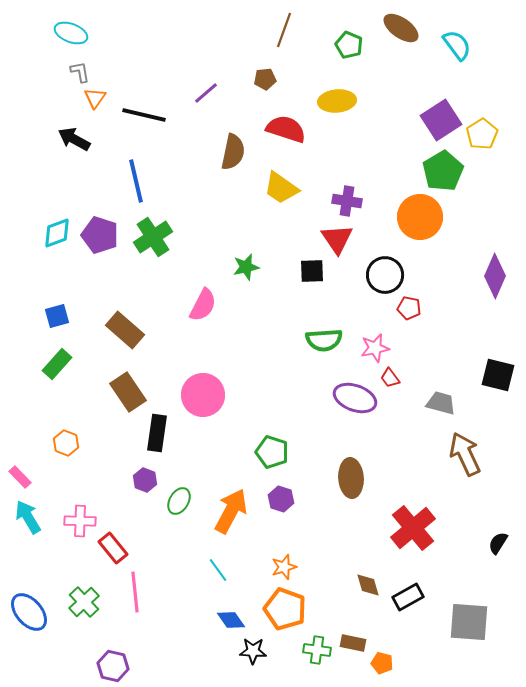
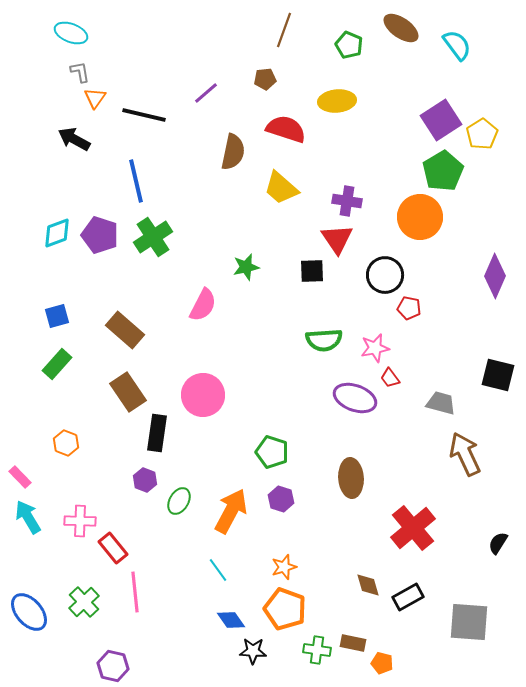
yellow trapezoid at (281, 188): rotated 6 degrees clockwise
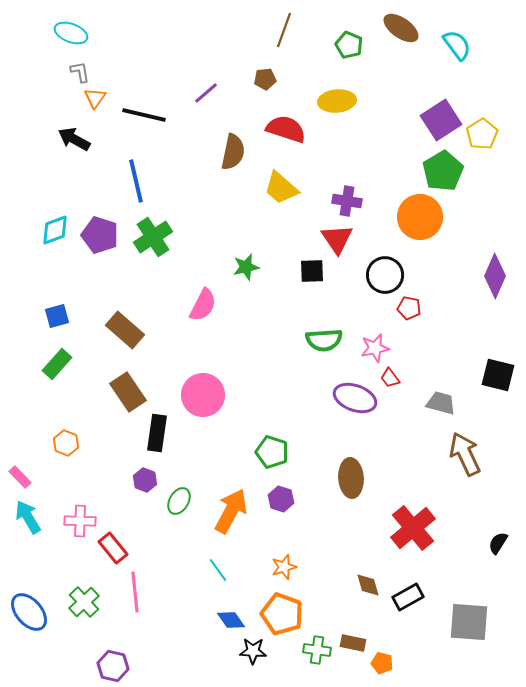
cyan diamond at (57, 233): moved 2 px left, 3 px up
orange pentagon at (285, 609): moved 3 px left, 5 px down
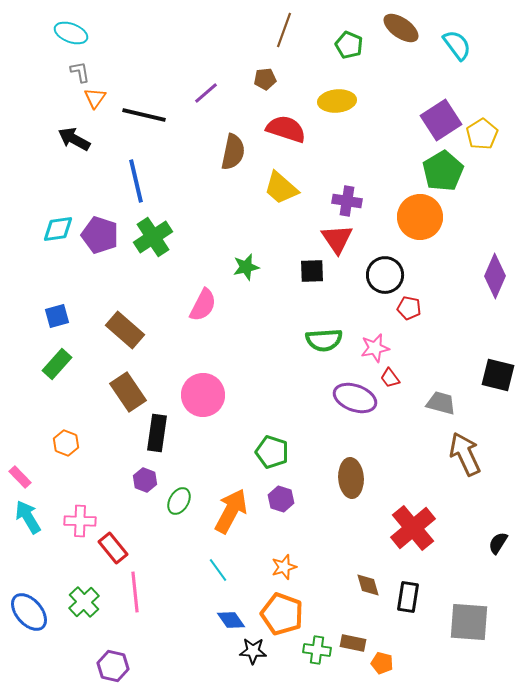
cyan diamond at (55, 230): moved 3 px right, 1 px up; rotated 12 degrees clockwise
black rectangle at (408, 597): rotated 52 degrees counterclockwise
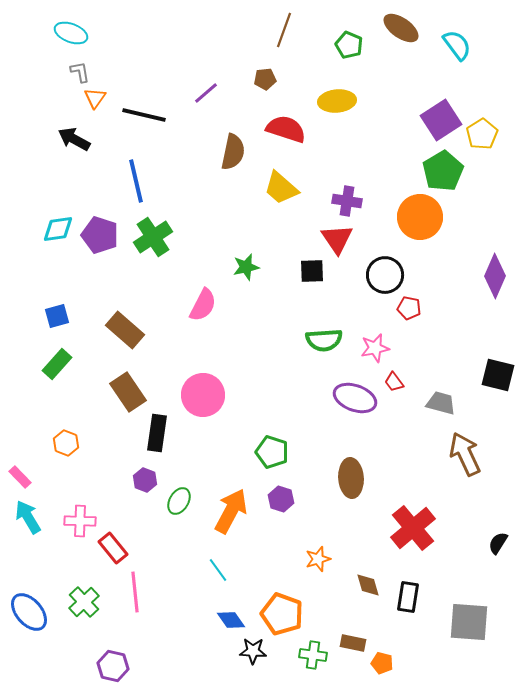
red trapezoid at (390, 378): moved 4 px right, 4 px down
orange star at (284, 567): moved 34 px right, 8 px up
green cross at (317, 650): moved 4 px left, 5 px down
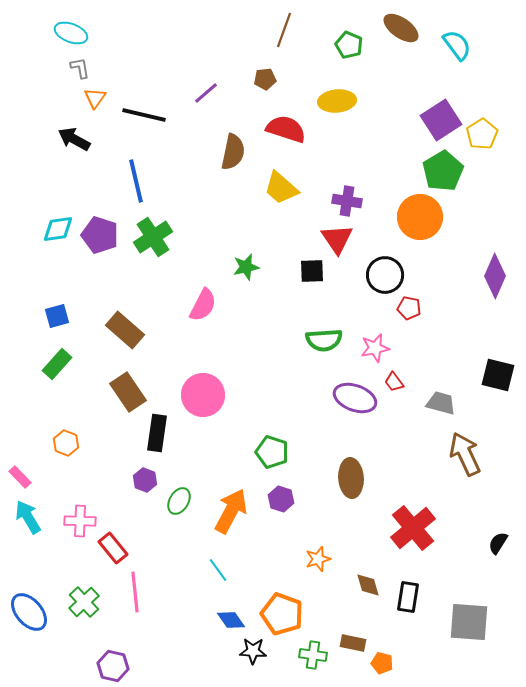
gray L-shape at (80, 72): moved 4 px up
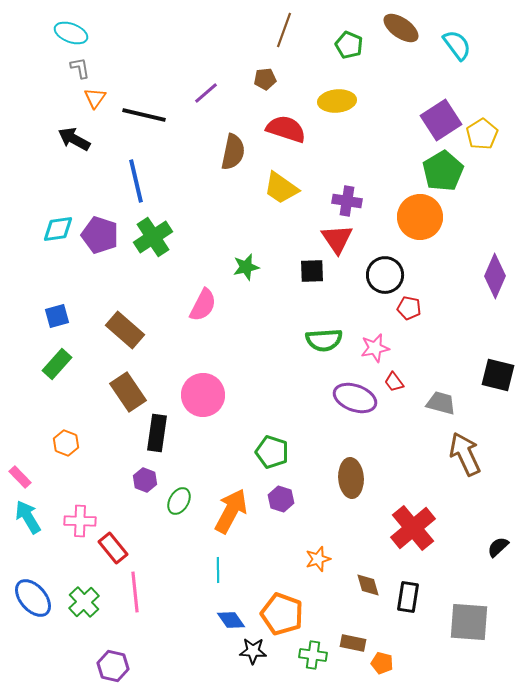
yellow trapezoid at (281, 188): rotated 6 degrees counterclockwise
black semicircle at (498, 543): moved 4 px down; rotated 15 degrees clockwise
cyan line at (218, 570): rotated 35 degrees clockwise
blue ellipse at (29, 612): moved 4 px right, 14 px up
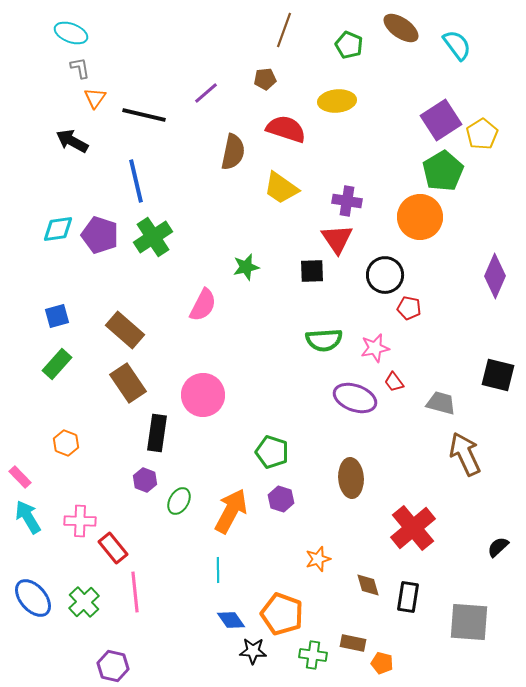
black arrow at (74, 139): moved 2 px left, 2 px down
brown rectangle at (128, 392): moved 9 px up
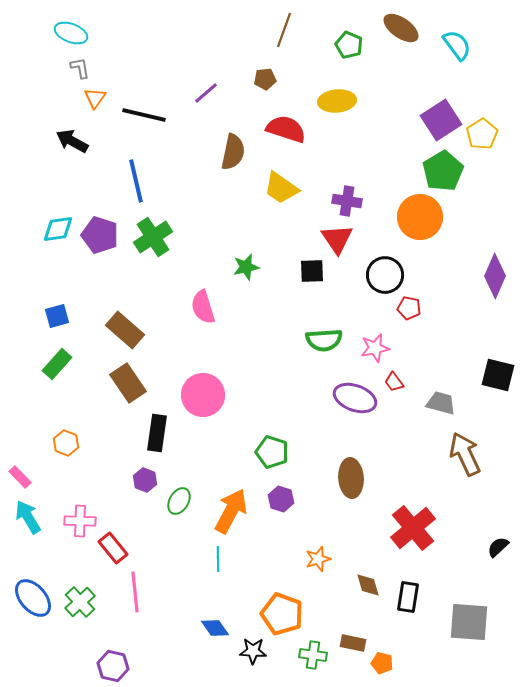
pink semicircle at (203, 305): moved 2 px down; rotated 136 degrees clockwise
cyan line at (218, 570): moved 11 px up
green cross at (84, 602): moved 4 px left
blue diamond at (231, 620): moved 16 px left, 8 px down
